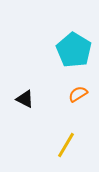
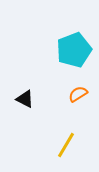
cyan pentagon: rotated 20 degrees clockwise
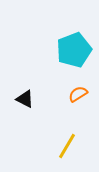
yellow line: moved 1 px right, 1 px down
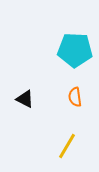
cyan pentagon: moved 1 px right; rotated 24 degrees clockwise
orange semicircle: moved 3 px left, 3 px down; rotated 66 degrees counterclockwise
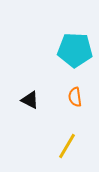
black triangle: moved 5 px right, 1 px down
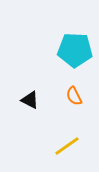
orange semicircle: moved 1 px left, 1 px up; rotated 18 degrees counterclockwise
yellow line: rotated 24 degrees clockwise
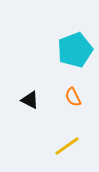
cyan pentagon: rotated 24 degrees counterclockwise
orange semicircle: moved 1 px left, 1 px down
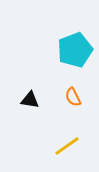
black triangle: rotated 18 degrees counterclockwise
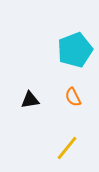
black triangle: rotated 18 degrees counterclockwise
yellow line: moved 2 px down; rotated 16 degrees counterclockwise
